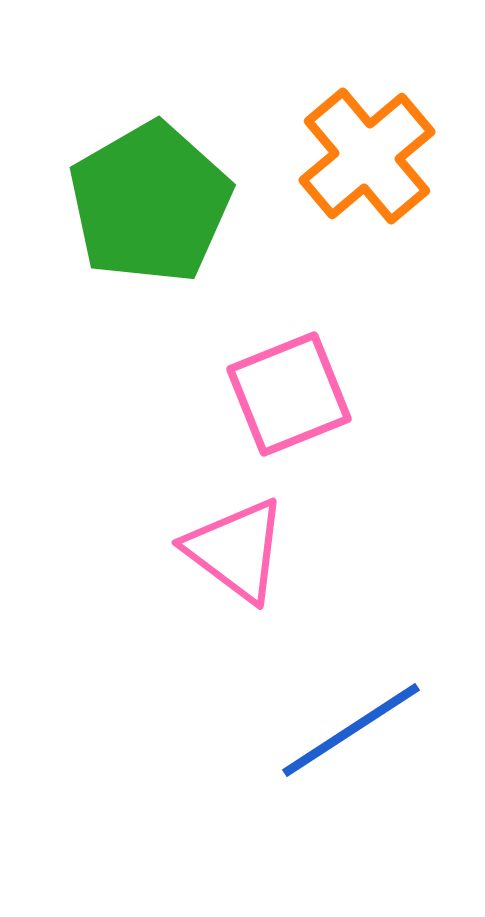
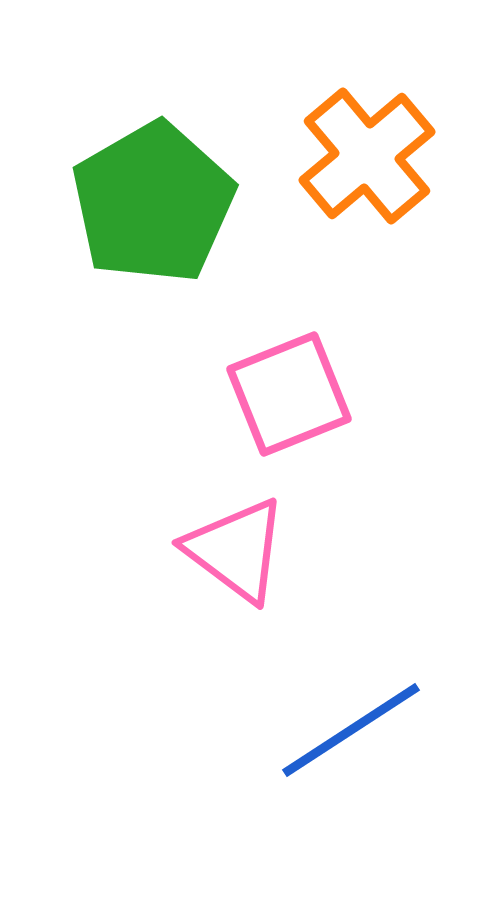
green pentagon: moved 3 px right
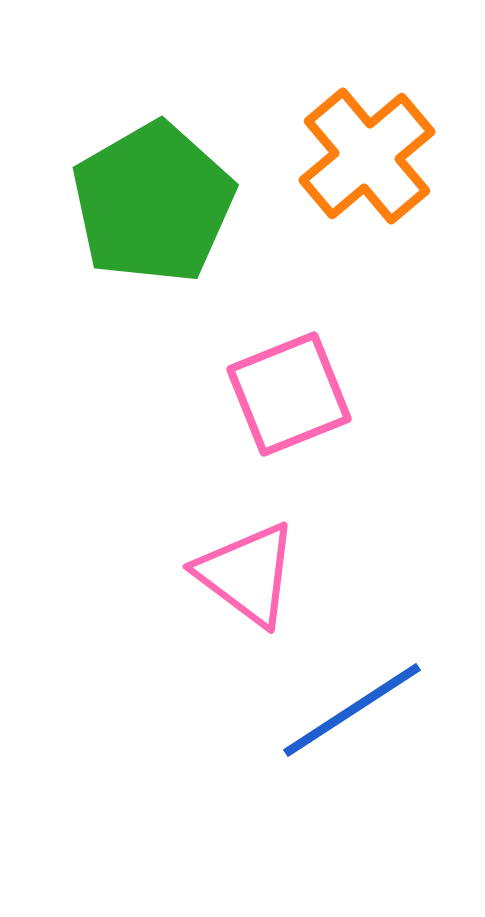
pink triangle: moved 11 px right, 24 px down
blue line: moved 1 px right, 20 px up
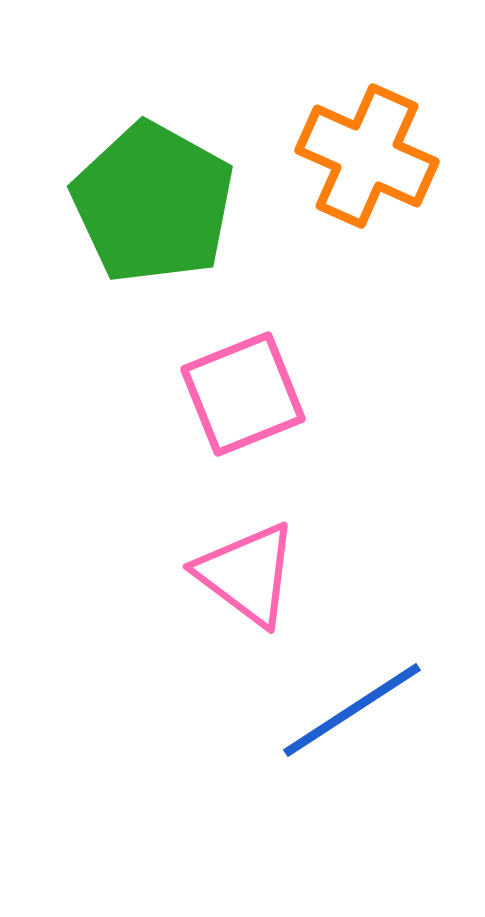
orange cross: rotated 26 degrees counterclockwise
green pentagon: rotated 13 degrees counterclockwise
pink square: moved 46 px left
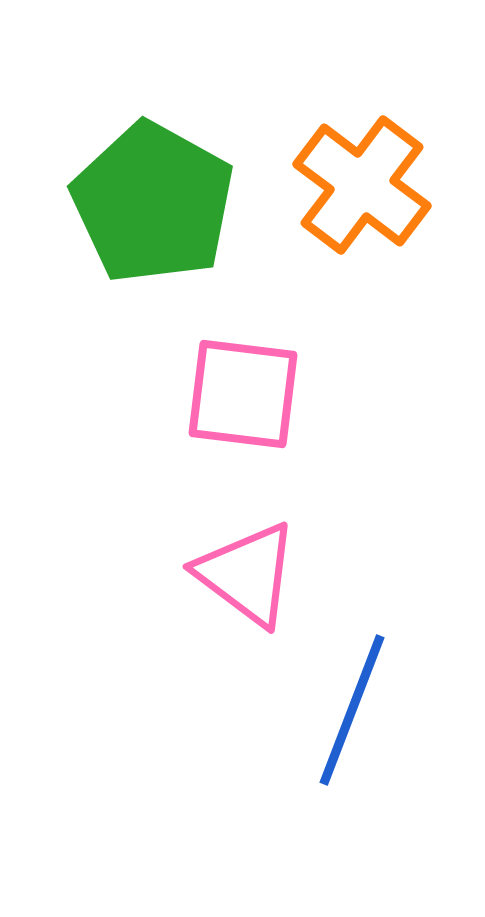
orange cross: moved 5 px left, 29 px down; rotated 13 degrees clockwise
pink square: rotated 29 degrees clockwise
blue line: rotated 36 degrees counterclockwise
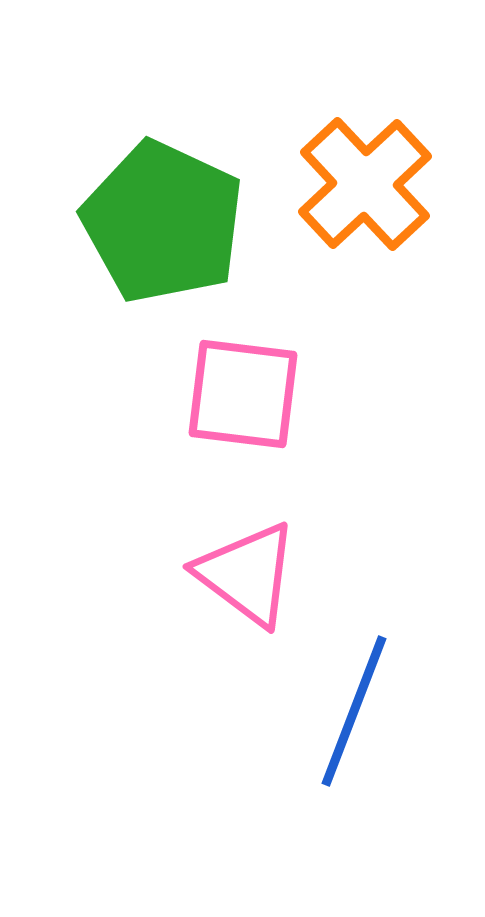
orange cross: moved 3 px right, 1 px up; rotated 10 degrees clockwise
green pentagon: moved 10 px right, 19 px down; rotated 4 degrees counterclockwise
blue line: moved 2 px right, 1 px down
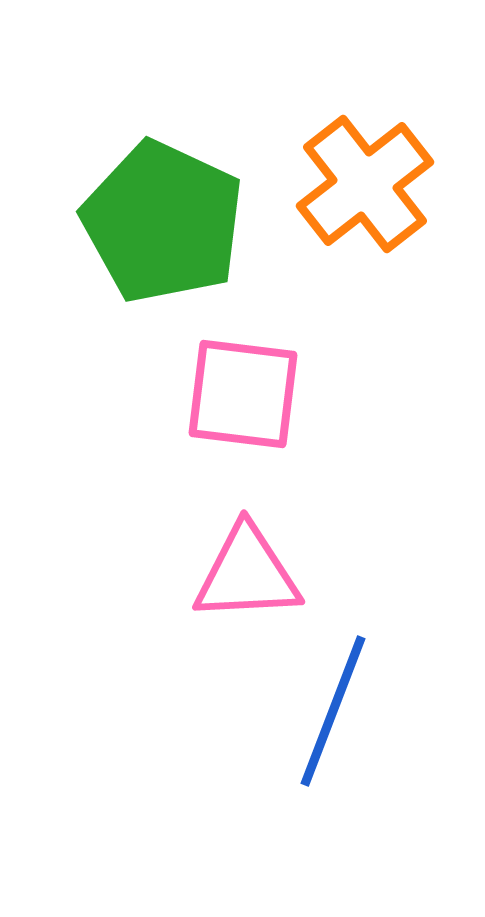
orange cross: rotated 5 degrees clockwise
pink triangle: rotated 40 degrees counterclockwise
blue line: moved 21 px left
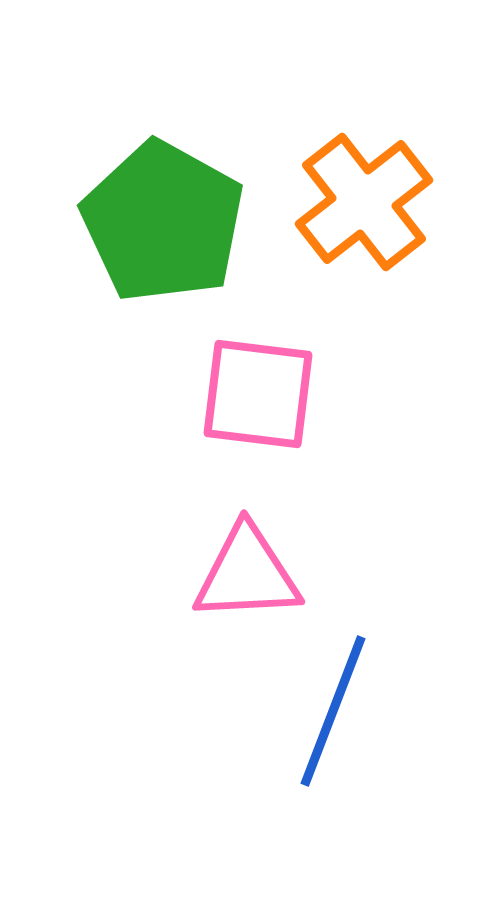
orange cross: moved 1 px left, 18 px down
green pentagon: rotated 4 degrees clockwise
pink square: moved 15 px right
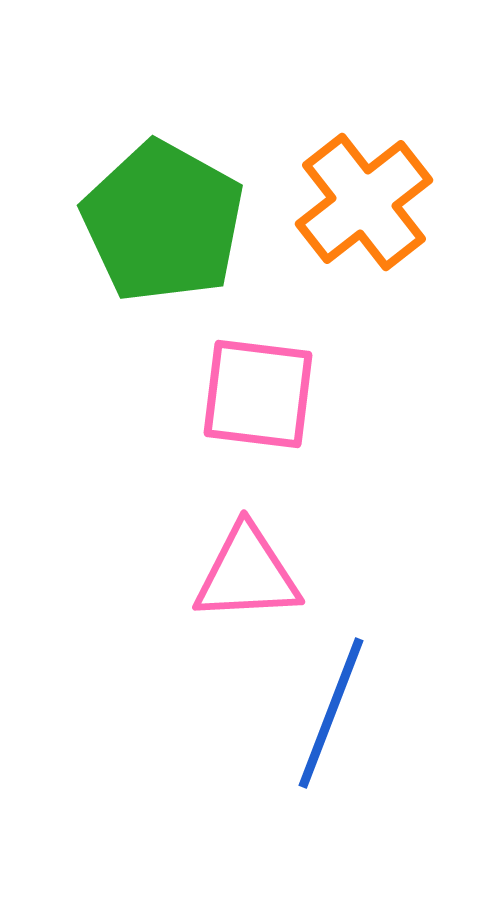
blue line: moved 2 px left, 2 px down
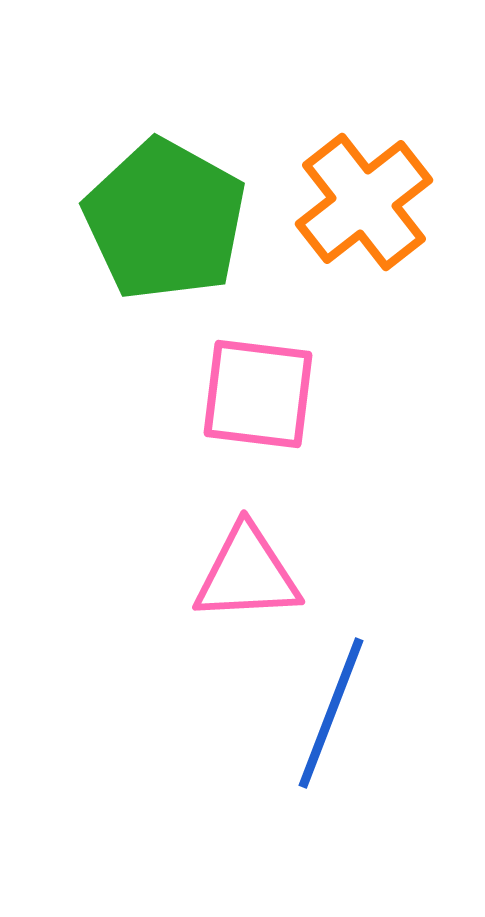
green pentagon: moved 2 px right, 2 px up
